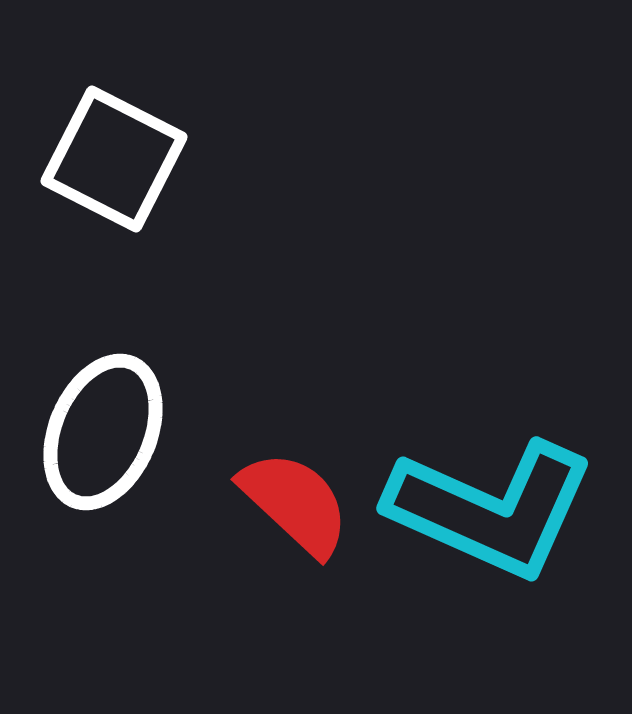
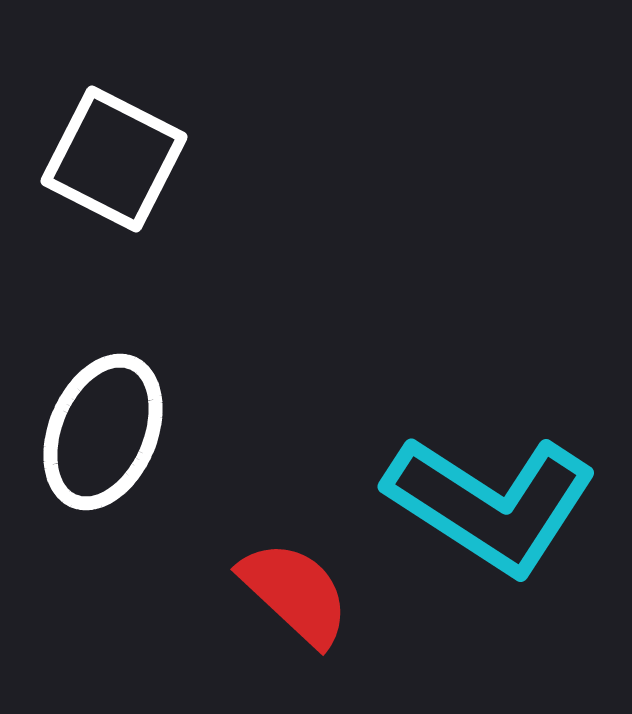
red semicircle: moved 90 px down
cyan L-shape: moved 5 px up; rotated 9 degrees clockwise
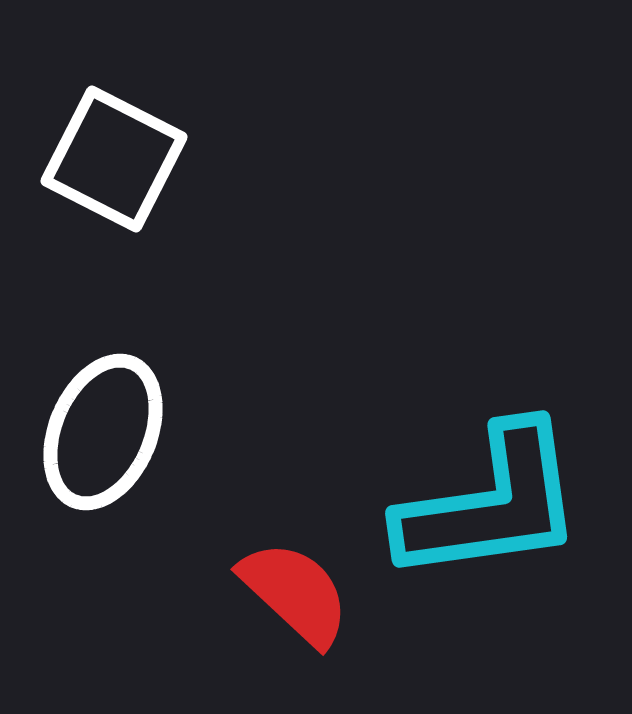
cyan L-shape: rotated 41 degrees counterclockwise
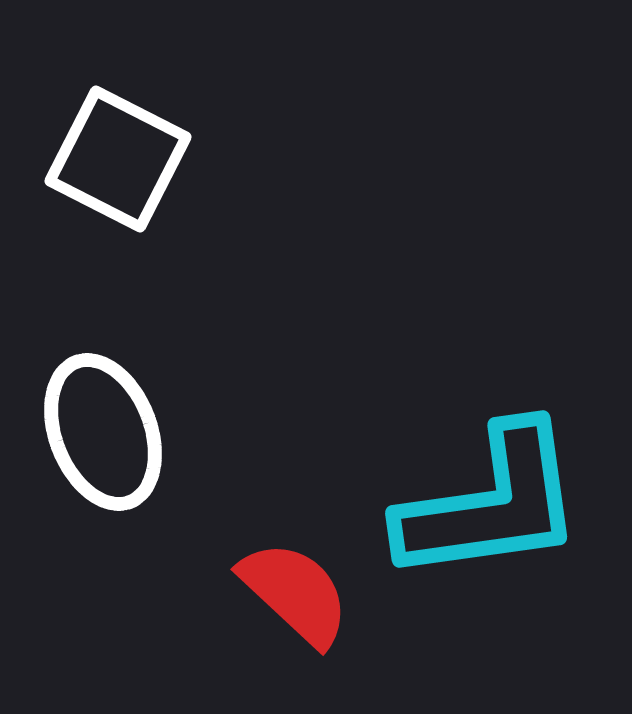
white square: moved 4 px right
white ellipse: rotated 44 degrees counterclockwise
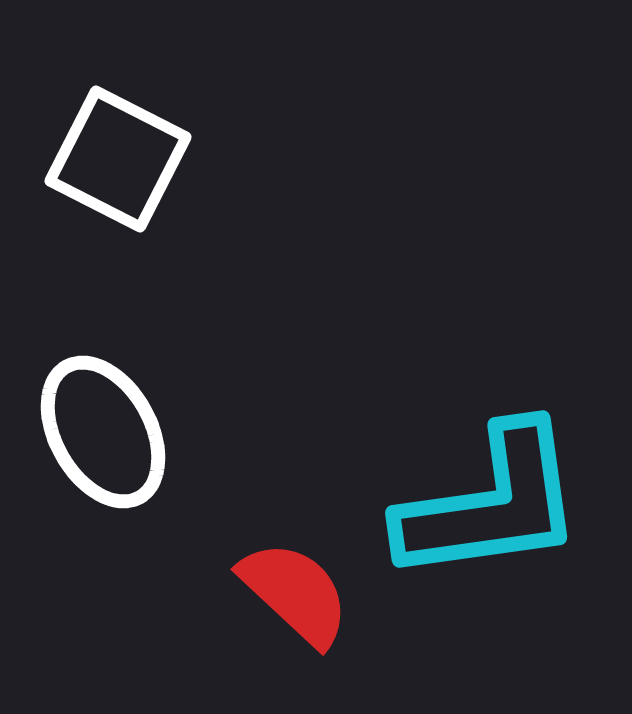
white ellipse: rotated 8 degrees counterclockwise
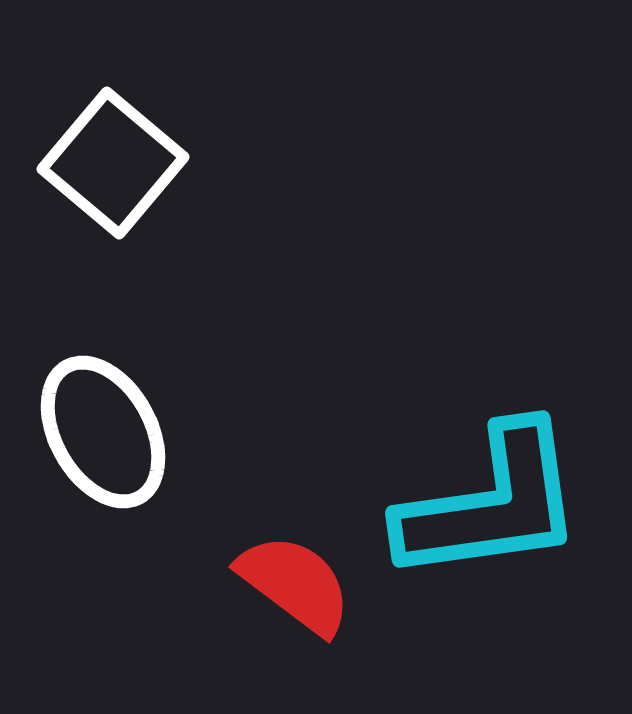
white square: moved 5 px left, 4 px down; rotated 13 degrees clockwise
red semicircle: moved 9 px up; rotated 6 degrees counterclockwise
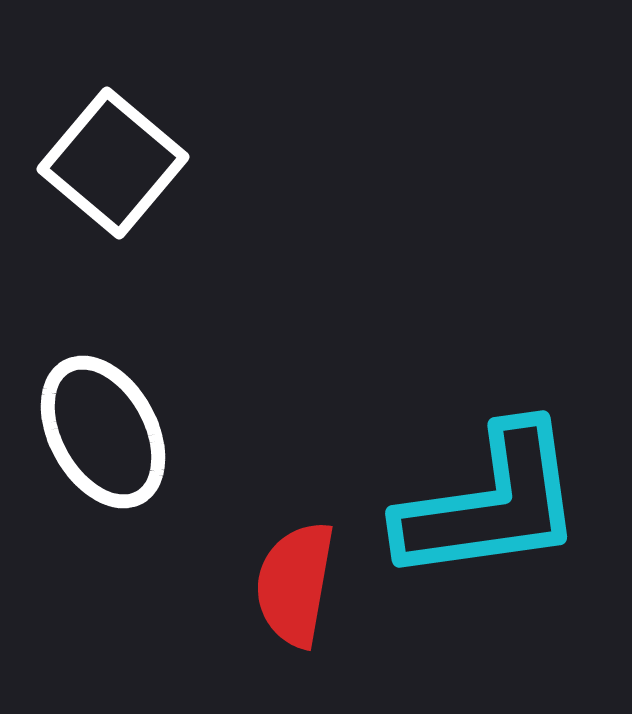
red semicircle: rotated 117 degrees counterclockwise
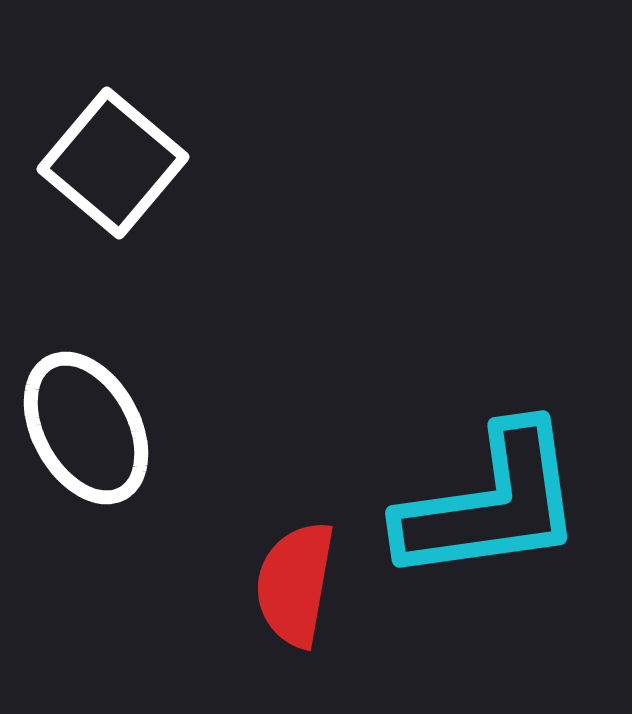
white ellipse: moved 17 px left, 4 px up
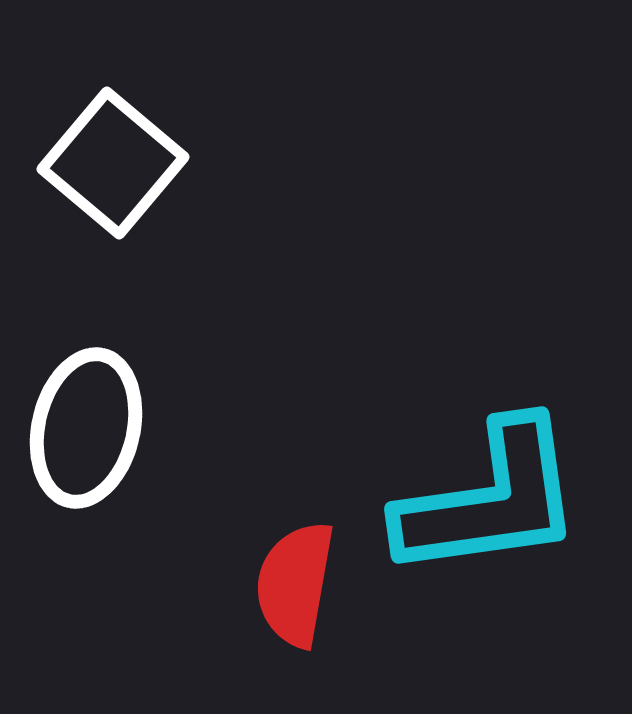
white ellipse: rotated 42 degrees clockwise
cyan L-shape: moved 1 px left, 4 px up
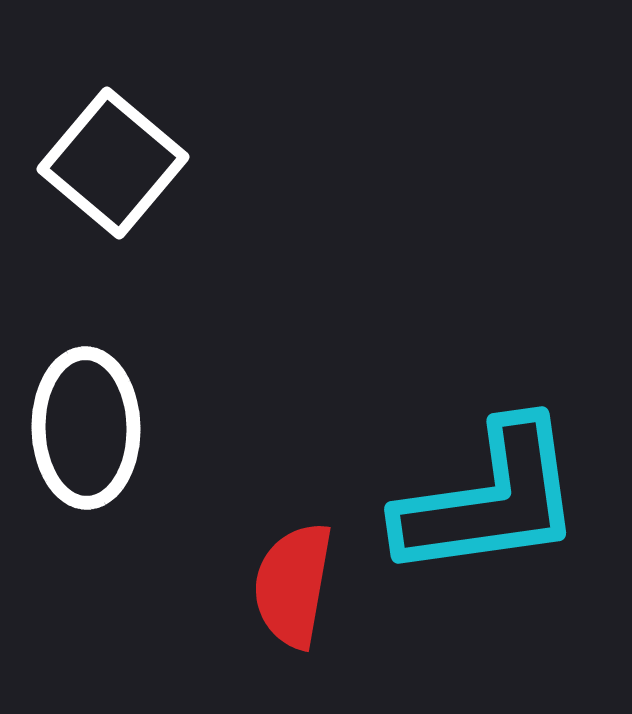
white ellipse: rotated 14 degrees counterclockwise
red semicircle: moved 2 px left, 1 px down
